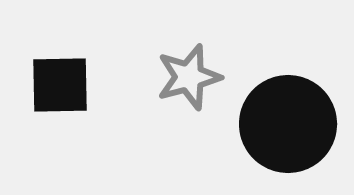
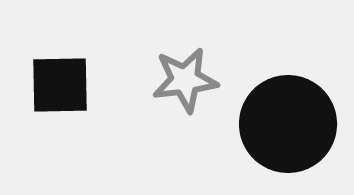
gray star: moved 4 px left, 3 px down; rotated 8 degrees clockwise
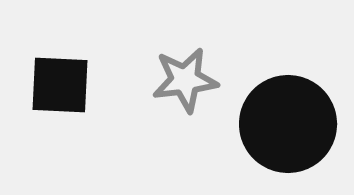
black square: rotated 4 degrees clockwise
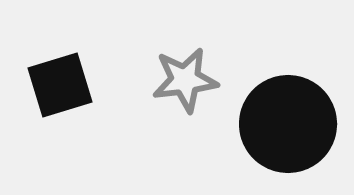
black square: rotated 20 degrees counterclockwise
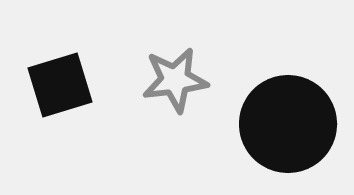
gray star: moved 10 px left
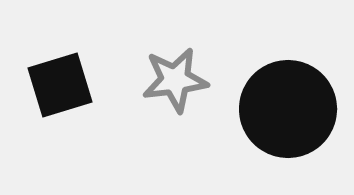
black circle: moved 15 px up
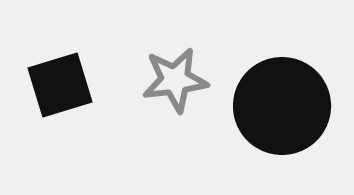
black circle: moved 6 px left, 3 px up
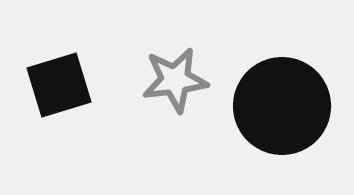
black square: moved 1 px left
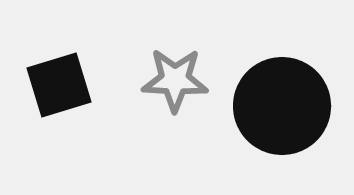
gray star: rotated 10 degrees clockwise
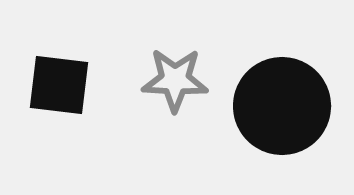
black square: rotated 24 degrees clockwise
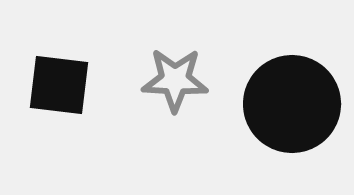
black circle: moved 10 px right, 2 px up
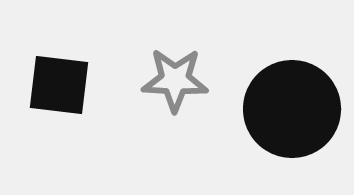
black circle: moved 5 px down
